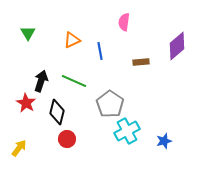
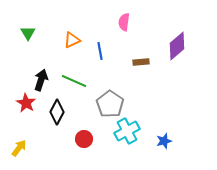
black arrow: moved 1 px up
black diamond: rotated 15 degrees clockwise
red circle: moved 17 px right
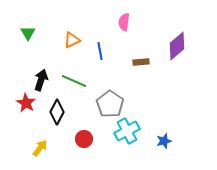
yellow arrow: moved 21 px right
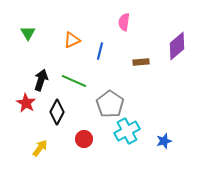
blue line: rotated 24 degrees clockwise
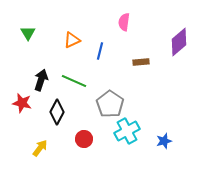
purple diamond: moved 2 px right, 4 px up
red star: moved 4 px left; rotated 18 degrees counterclockwise
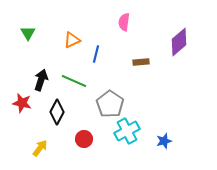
blue line: moved 4 px left, 3 px down
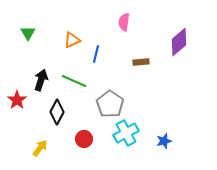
red star: moved 5 px left, 3 px up; rotated 24 degrees clockwise
cyan cross: moved 1 px left, 2 px down
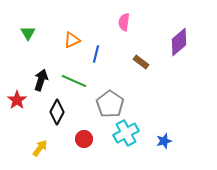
brown rectangle: rotated 42 degrees clockwise
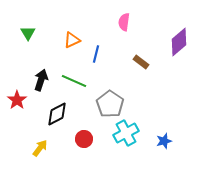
black diamond: moved 2 px down; rotated 35 degrees clockwise
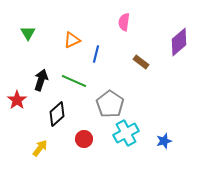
black diamond: rotated 15 degrees counterclockwise
